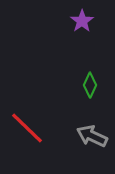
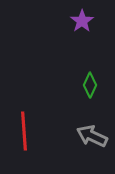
red line: moved 3 px left, 3 px down; rotated 42 degrees clockwise
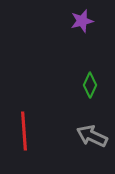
purple star: rotated 20 degrees clockwise
